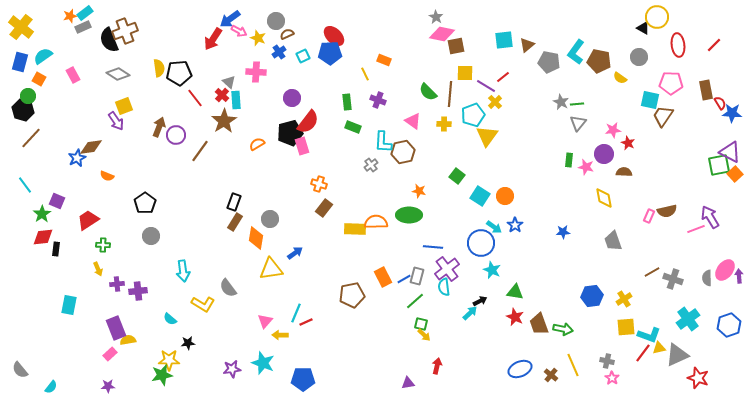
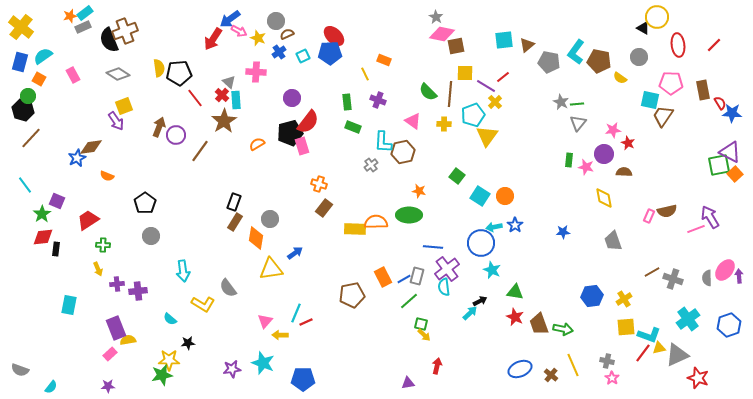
brown rectangle at (706, 90): moved 3 px left
cyan arrow at (494, 227): rotated 133 degrees clockwise
green line at (415, 301): moved 6 px left
gray semicircle at (20, 370): rotated 30 degrees counterclockwise
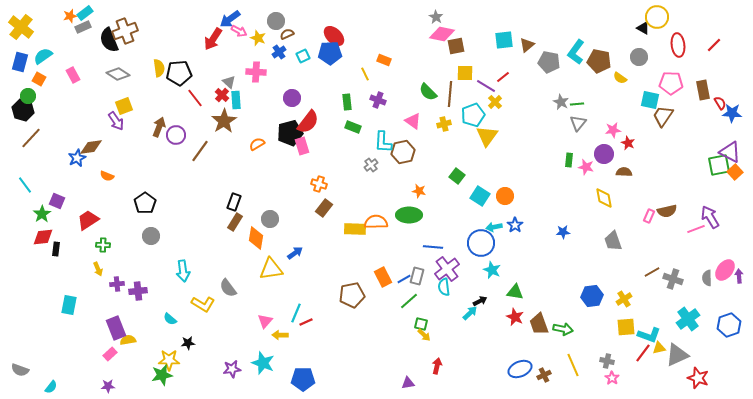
yellow cross at (444, 124): rotated 16 degrees counterclockwise
orange square at (735, 174): moved 2 px up
brown cross at (551, 375): moved 7 px left; rotated 24 degrees clockwise
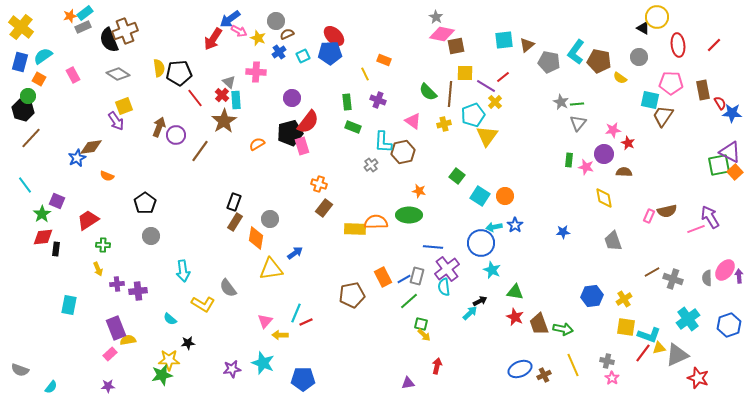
yellow square at (626, 327): rotated 12 degrees clockwise
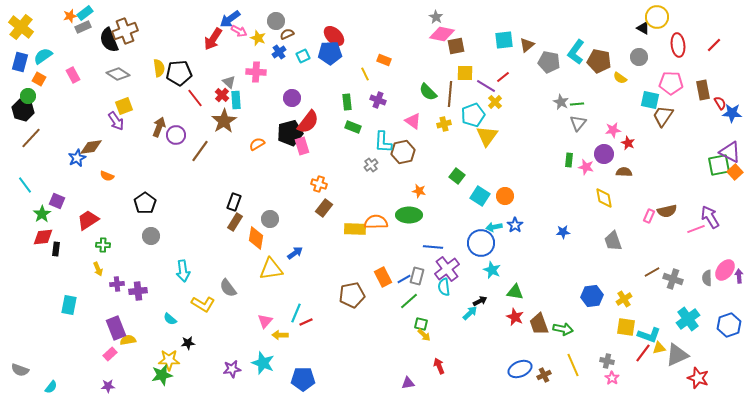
red arrow at (437, 366): moved 2 px right; rotated 35 degrees counterclockwise
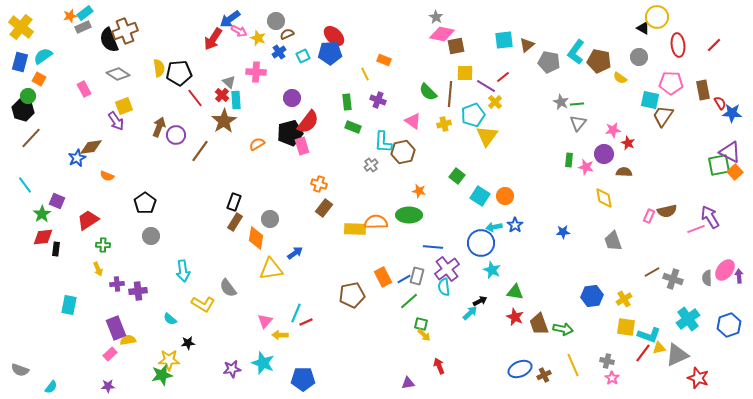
pink rectangle at (73, 75): moved 11 px right, 14 px down
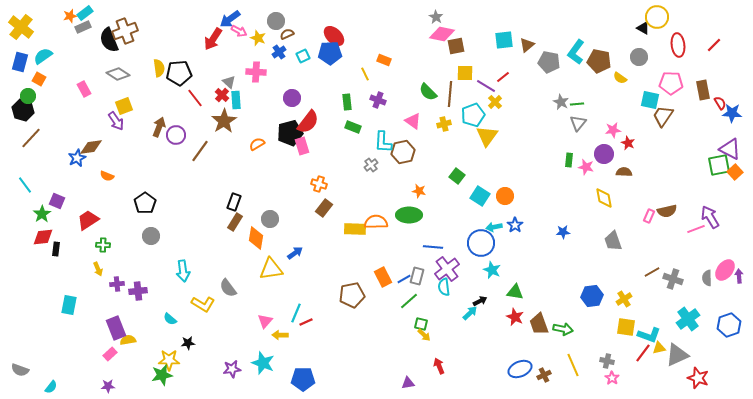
purple triangle at (730, 152): moved 3 px up
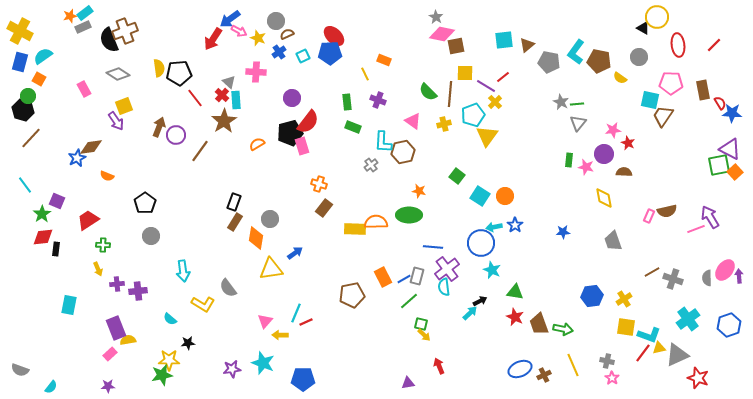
yellow cross at (21, 27): moved 1 px left, 4 px down; rotated 10 degrees counterclockwise
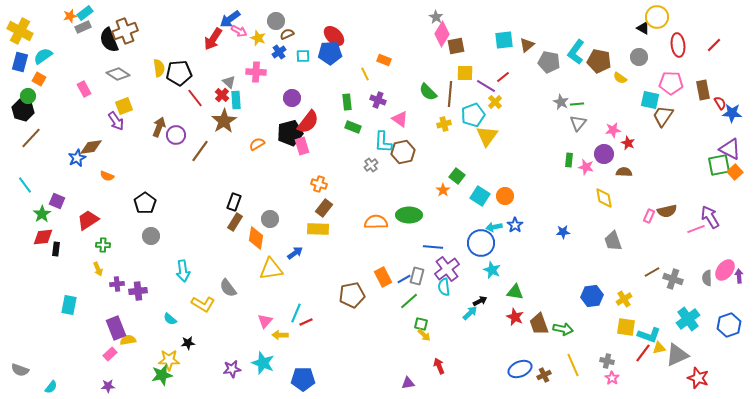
pink diamond at (442, 34): rotated 70 degrees counterclockwise
cyan square at (303, 56): rotated 24 degrees clockwise
pink triangle at (413, 121): moved 13 px left, 2 px up
orange star at (419, 191): moved 24 px right, 1 px up; rotated 24 degrees clockwise
yellow rectangle at (355, 229): moved 37 px left
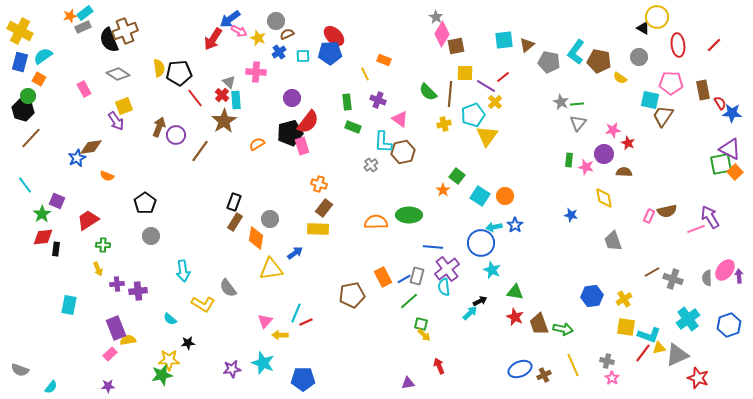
green square at (719, 165): moved 2 px right, 1 px up
blue star at (563, 232): moved 8 px right, 17 px up; rotated 16 degrees clockwise
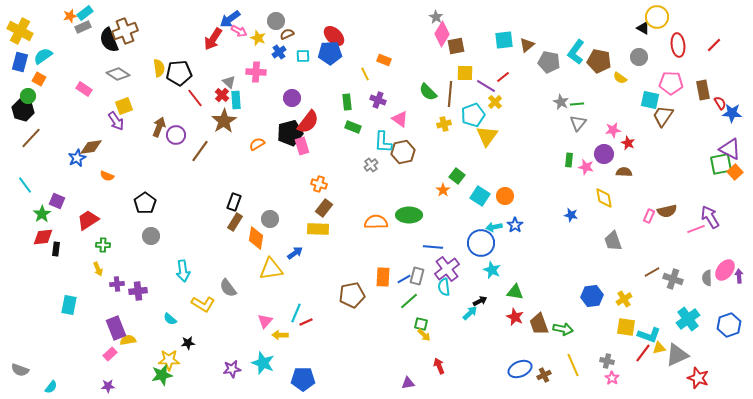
pink rectangle at (84, 89): rotated 28 degrees counterclockwise
orange rectangle at (383, 277): rotated 30 degrees clockwise
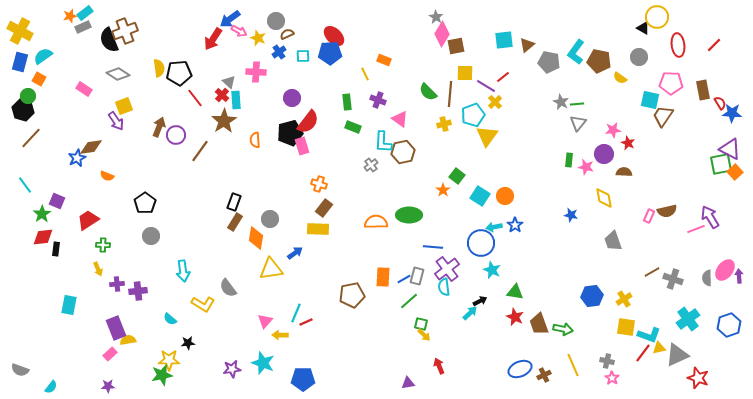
orange semicircle at (257, 144): moved 2 px left, 4 px up; rotated 63 degrees counterclockwise
